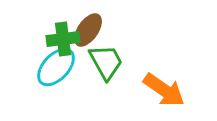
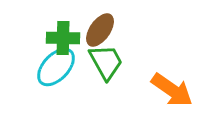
brown ellipse: moved 12 px right
green cross: moved 1 px up; rotated 8 degrees clockwise
orange arrow: moved 8 px right
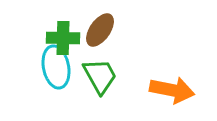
green trapezoid: moved 6 px left, 14 px down
cyan ellipse: rotated 54 degrees counterclockwise
orange arrow: rotated 24 degrees counterclockwise
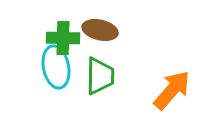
brown ellipse: rotated 68 degrees clockwise
green trapezoid: rotated 30 degrees clockwise
orange arrow: rotated 60 degrees counterclockwise
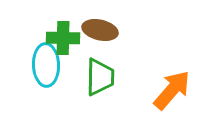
cyan ellipse: moved 10 px left, 2 px up; rotated 9 degrees clockwise
green trapezoid: moved 1 px down
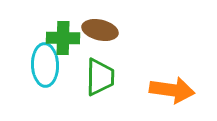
cyan ellipse: moved 1 px left
orange arrow: rotated 57 degrees clockwise
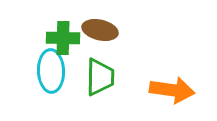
cyan ellipse: moved 6 px right, 6 px down
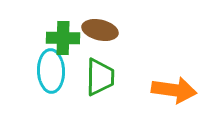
orange arrow: moved 2 px right
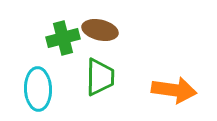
green cross: rotated 16 degrees counterclockwise
cyan ellipse: moved 13 px left, 18 px down
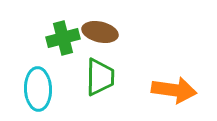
brown ellipse: moved 2 px down
